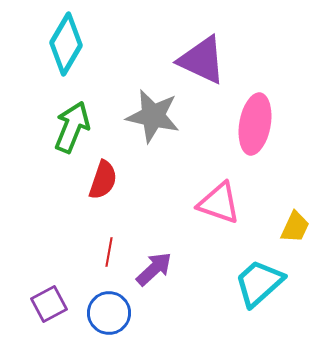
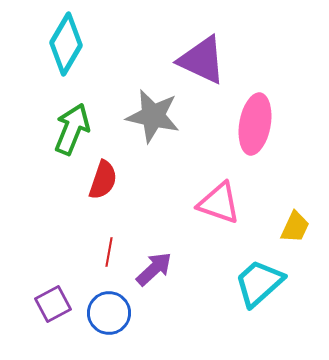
green arrow: moved 2 px down
purple square: moved 4 px right
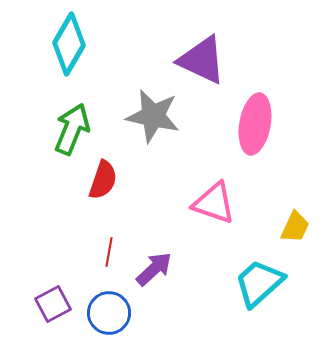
cyan diamond: moved 3 px right
pink triangle: moved 5 px left
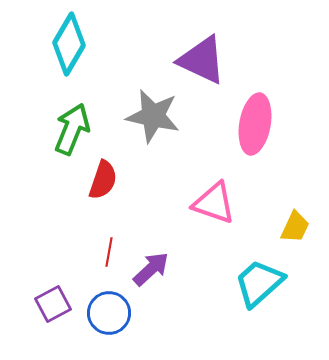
purple arrow: moved 3 px left
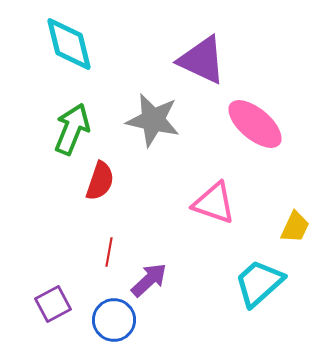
cyan diamond: rotated 44 degrees counterclockwise
gray star: moved 4 px down
pink ellipse: rotated 60 degrees counterclockwise
red semicircle: moved 3 px left, 1 px down
purple arrow: moved 2 px left, 11 px down
blue circle: moved 5 px right, 7 px down
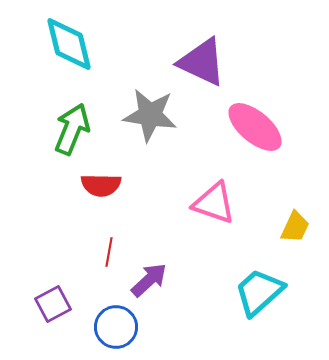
purple triangle: moved 2 px down
gray star: moved 3 px left, 5 px up; rotated 4 degrees counterclockwise
pink ellipse: moved 3 px down
red semicircle: moved 1 px right, 4 px down; rotated 72 degrees clockwise
cyan trapezoid: moved 9 px down
blue circle: moved 2 px right, 7 px down
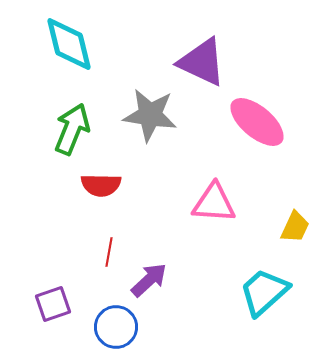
pink ellipse: moved 2 px right, 5 px up
pink triangle: rotated 15 degrees counterclockwise
cyan trapezoid: moved 5 px right
purple square: rotated 9 degrees clockwise
